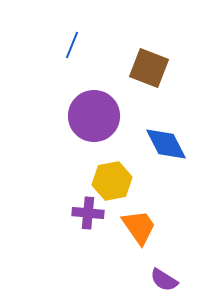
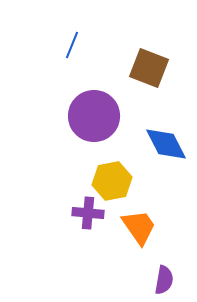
purple semicircle: rotated 112 degrees counterclockwise
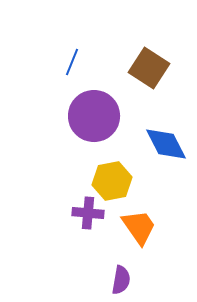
blue line: moved 17 px down
brown square: rotated 12 degrees clockwise
purple semicircle: moved 43 px left
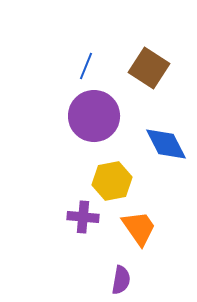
blue line: moved 14 px right, 4 px down
purple cross: moved 5 px left, 4 px down
orange trapezoid: moved 1 px down
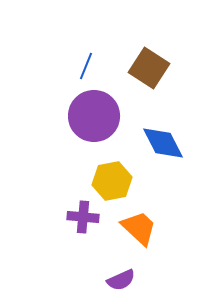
blue diamond: moved 3 px left, 1 px up
orange trapezoid: rotated 12 degrees counterclockwise
purple semicircle: rotated 56 degrees clockwise
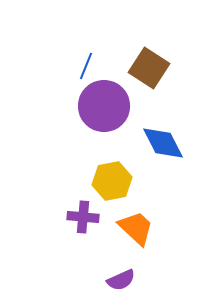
purple circle: moved 10 px right, 10 px up
orange trapezoid: moved 3 px left
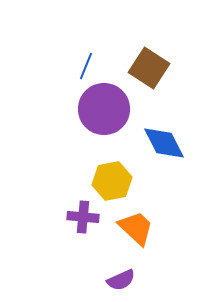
purple circle: moved 3 px down
blue diamond: moved 1 px right
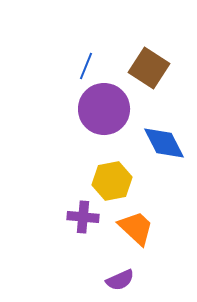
purple semicircle: moved 1 px left
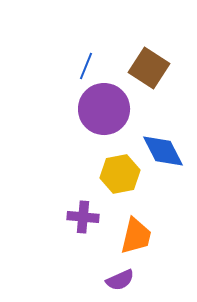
blue diamond: moved 1 px left, 8 px down
yellow hexagon: moved 8 px right, 7 px up
orange trapezoid: moved 8 px down; rotated 60 degrees clockwise
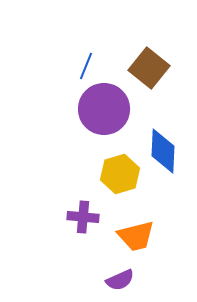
brown square: rotated 6 degrees clockwise
blue diamond: rotated 30 degrees clockwise
yellow hexagon: rotated 6 degrees counterclockwise
orange trapezoid: rotated 63 degrees clockwise
